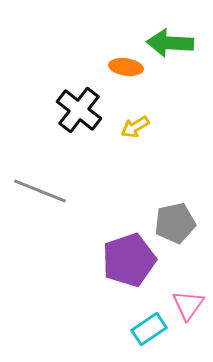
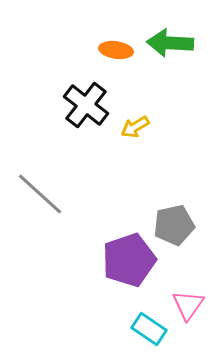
orange ellipse: moved 10 px left, 17 px up
black cross: moved 7 px right, 5 px up
gray line: moved 3 px down; rotated 20 degrees clockwise
gray pentagon: moved 1 px left, 2 px down
cyan rectangle: rotated 68 degrees clockwise
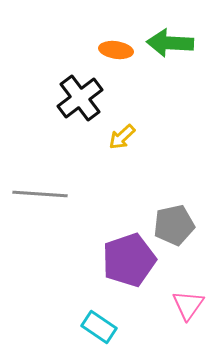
black cross: moved 6 px left, 7 px up; rotated 15 degrees clockwise
yellow arrow: moved 13 px left, 10 px down; rotated 12 degrees counterclockwise
gray line: rotated 38 degrees counterclockwise
cyan rectangle: moved 50 px left, 2 px up
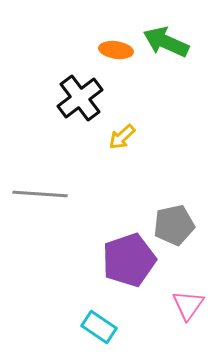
green arrow: moved 4 px left, 1 px up; rotated 21 degrees clockwise
